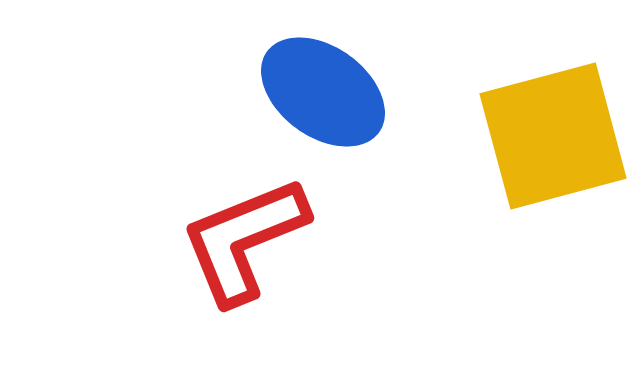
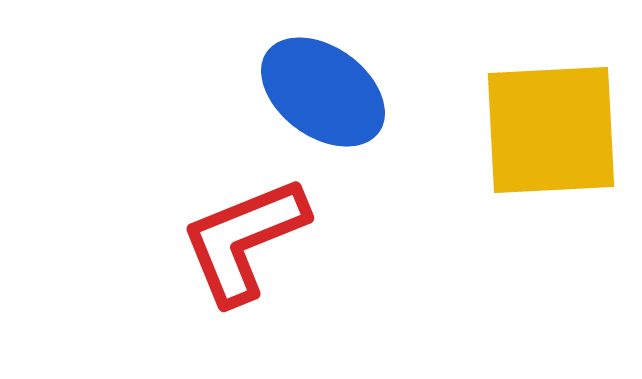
yellow square: moved 2 px left, 6 px up; rotated 12 degrees clockwise
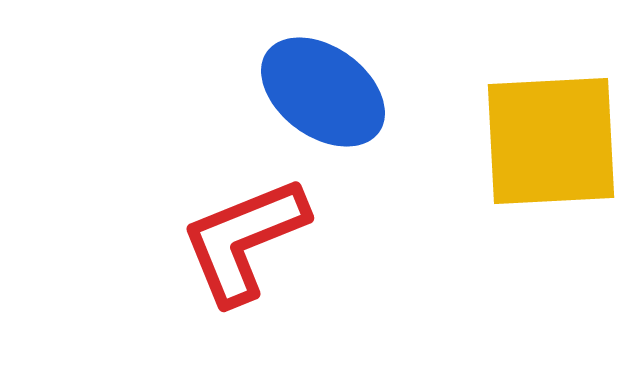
yellow square: moved 11 px down
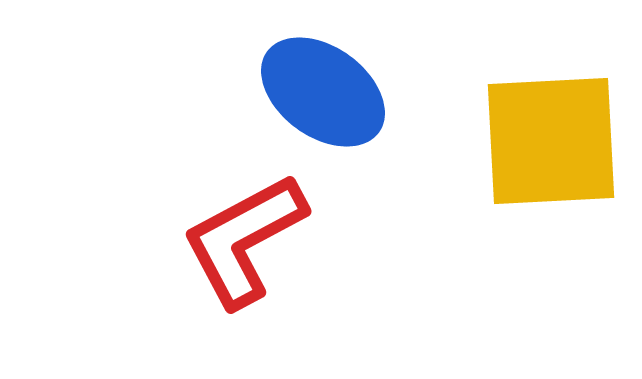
red L-shape: rotated 6 degrees counterclockwise
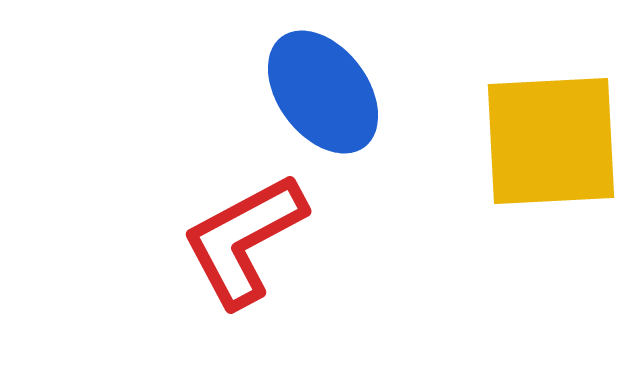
blue ellipse: rotated 17 degrees clockwise
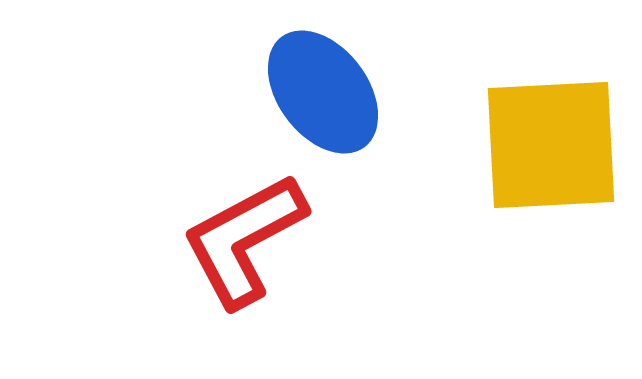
yellow square: moved 4 px down
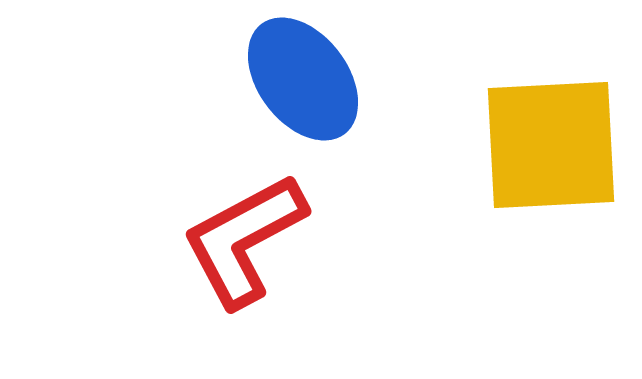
blue ellipse: moved 20 px left, 13 px up
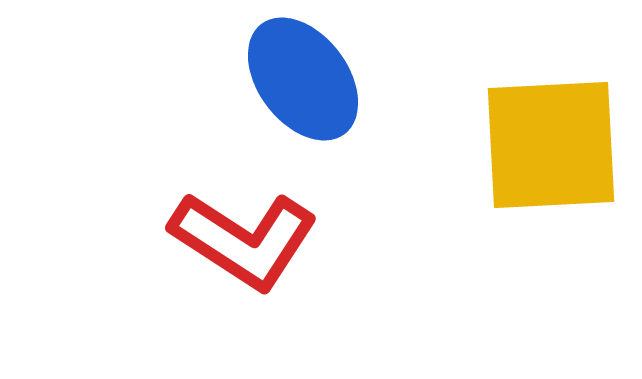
red L-shape: rotated 119 degrees counterclockwise
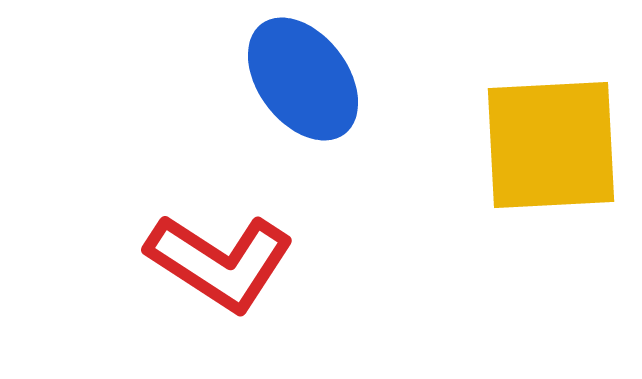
red L-shape: moved 24 px left, 22 px down
